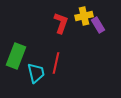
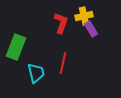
purple rectangle: moved 7 px left, 4 px down
green rectangle: moved 9 px up
red line: moved 7 px right
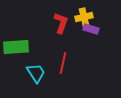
yellow cross: moved 1 px down
purple rectangle: rotated 42 degrees counterclockwise
green rectangle: rotated 65 degrees clockwise
cyan trapezoid: rotated 20 degrees counterclockwise
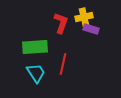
green rectangle: moved 19 px right
red line: moved 1 px down
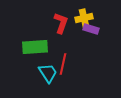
yellow cross: moved 1 px down
cyan trapezoid: moved 12 px right
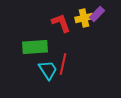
red L-shape: rotated 40 degrees counterclockwise
purple rectangle: moved 6 px right, 15 px up; rotated 63 degrees counterclockwise
cyan trapezoid: moved 3 px up
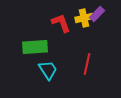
red line: moved 24 px right
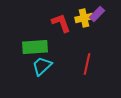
cyan trapezoid: moved 6 px left, 4 px up; rotated 100 degrees counterclockwise
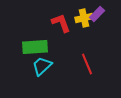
red line: rotated 35 degrees counterclockwise
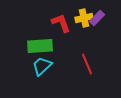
purple rectangle: moved 4 px down
green rectangle: moved 5 px right, 1 px up
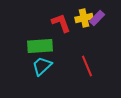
red line: moved 2 px down
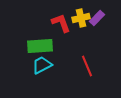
yellow cross: moved 3 px left
cyan trapezoid: moved 1 px up; rotated 15 degrees clockwise
